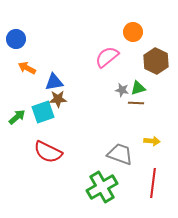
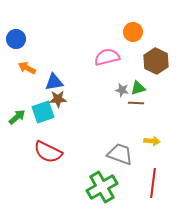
pink semicircle: rotated 25 degrees clockwise
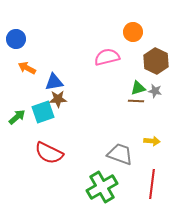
gray star: moved 33 px right, 1 px down
brown line: moved 2 px up
red semicircle: moved 1 px right, 1 px down
red line: moved 1 px left, 1 px down
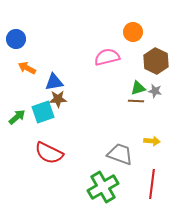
green cross: moved 1 px right
